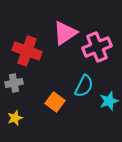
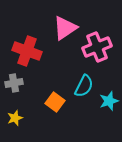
pink triangle: moved 5 px up
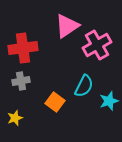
pink triangle: moved 2 px right, 2 px up
pink cross: moved 2 px up; rotated 8 degrees counterclockwise
red cross: moved 4 px left, 3 px up; rotated 28 degrees counterclockwise
gray cross: moved 7 px right, 2 px up
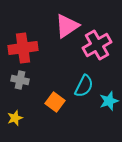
gray cross: moved 1 px left, 1 px up; rotated 24 degrees clockwise
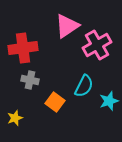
gray cross: moved 10 px right
